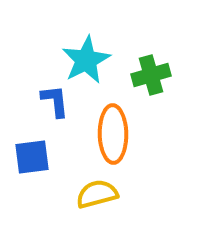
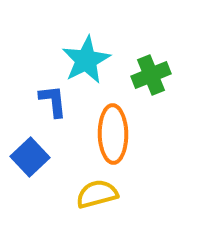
green cross: rotated 6 degrees counterclockwise
blue L-shape: moved 2 px left
blue square: moved 2 px left; rotated 36 degrees counterclockwise
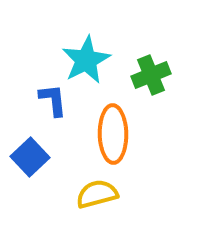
blue L-shape: moved 1 px up
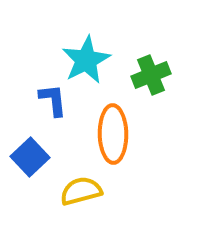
yellow semicircle: moved 16 px left, 3 px up
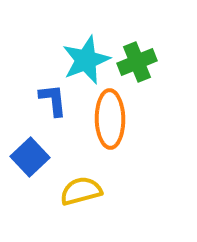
cyan star: rotated 6 degrees clockwise
green cross: moved 14 px left, 13 px up
orange ellipse: moved 3 px left, 15 px up
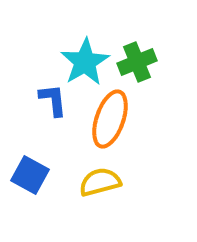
cyan star: moved 1 px left, 2 px down; rotated 9 degrees counterclockwise
orange ellipse: rotated 20 degrees clockwise
blue square: moved 18 px down; rotated 18 degrees counterclockwise
yellow semicircle: moved 19 px right, 9 px up
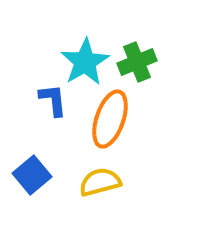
blue square: moved 2 px right; rotated 21 degrees clockwise
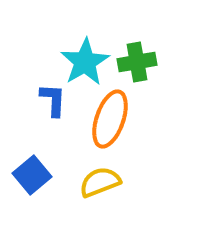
green cross: rotated 12 degrees clockwise
blue L-shape: rotated 9 degrees clockwise
yellow semicircle: rotated 6 degrees counterclockwise
